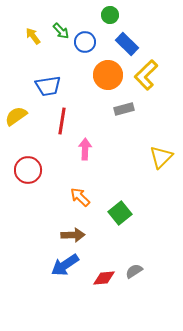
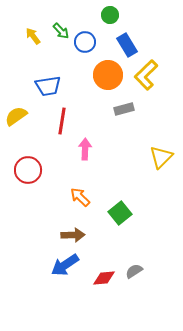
blue rectangle: moved 1 px down; rotated 15 degrees clockwise
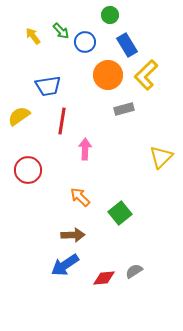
yellow semicircle: moved 3 px right
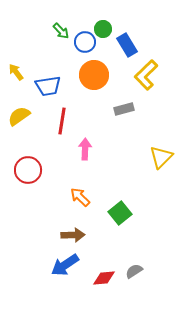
green circle: moved 7 px left, 14 px down
yellow arrow: moved 17 px left, 36 px down
orange circle: moved 14 px left
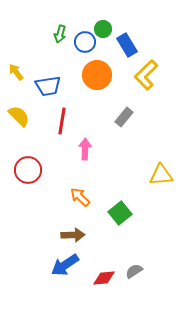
green arrow: moved 1 px left, 3 px down; rotated 60 degrees clockwise
orange circle: moved 3 px right
gray rectangle: moved 8 px down; rotated 36 degrees counterclockwise
yellow semicircle: rotated 80 degrees clockwise
yellow triangle: moved 18 px down; rotated 40 degrees clockwise
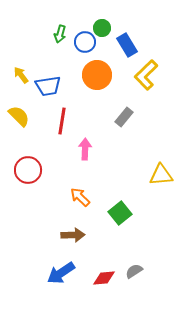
green circle: moved 1 px left, 1 px up
yellow arrow: moved 5 px right, 3 px down
blue arrow: moved 4 px left, 8 px down
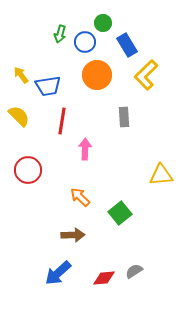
green circle: moved 1 px right, 5 px up
gray rectangle: rotated 42 degrees counterclockwise
blue arrow: moved 3 px left; rotated 8 degrees counterclockwise
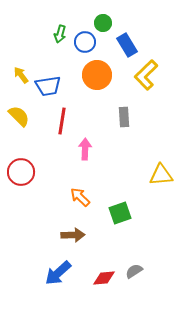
red circle: moved 7 px left, 2 px down
green square: rotated 20 degrees clockwise
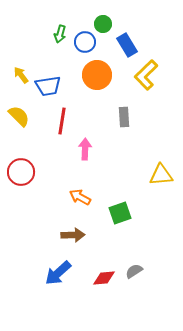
green circle: moved 1 px down
orange arrow: rotated 15 degrees counterclockwise
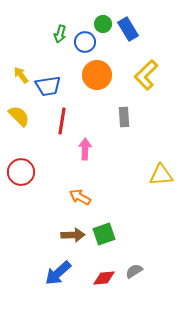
blue rectangle: moved 1 px right, 16 px up
green square: moved 16 px left, 21 px down
